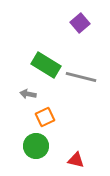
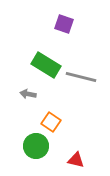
purple square: moved 16 px left, 1 px down; rotated 30 degrees counterclockwise
orange square: moved 6 px right, 5 px down; rotated 30 degrees counterclockwise
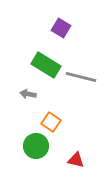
purple square: moved 3 px left, 4 px down; rotated 12 degrees clockwise
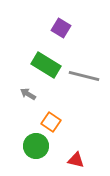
gray line: moved 3 px right, 1 px up
gray arrow: rotated 21 degrees clockwise
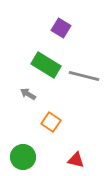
green circle: moved 13 px left, 11 px down
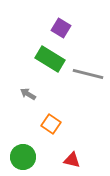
green rectangle: moved 4 px right, 6 px up
gray line: moved 4 px right, 2 px up
orange square: moved 2 px down
red triangle: moved 4 px left
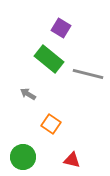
green rectangle: moved 1 px left; rotated 8 degrees clockwise
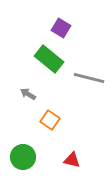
gray line: moved 1 px right, 4 px down
orange square: moved 1 px left, 4 px up
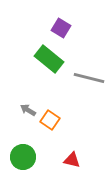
gray arrow: moved 16 px down
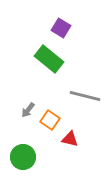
gray line: moved 4 px left, 18 px down
gray arrow: rotated 84 degrees counterclockwise
red triangle: moved 2 px left, 21 px up
